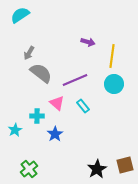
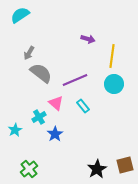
purple arrow: moved 3 px up
pink triangle: moved 1 px left
cyan cross: moved 2 px right, 1 px down; rotated 32 degrees counterclockwise
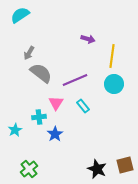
pink triangle: rotated 21 degrees clockwise
cyan cross: rotated 24 degrees clockwise
black star: rotated 18 degrees counterclockwise
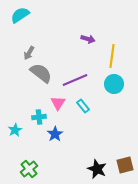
pink triangle: moved 2 px right
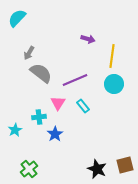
cyan semicircle: moved 3 px left, 3 px down; rotated 12 degrees counterclockwise
